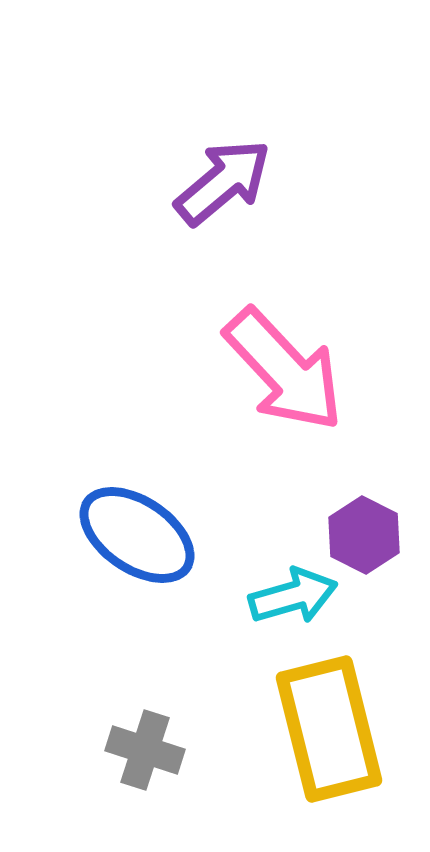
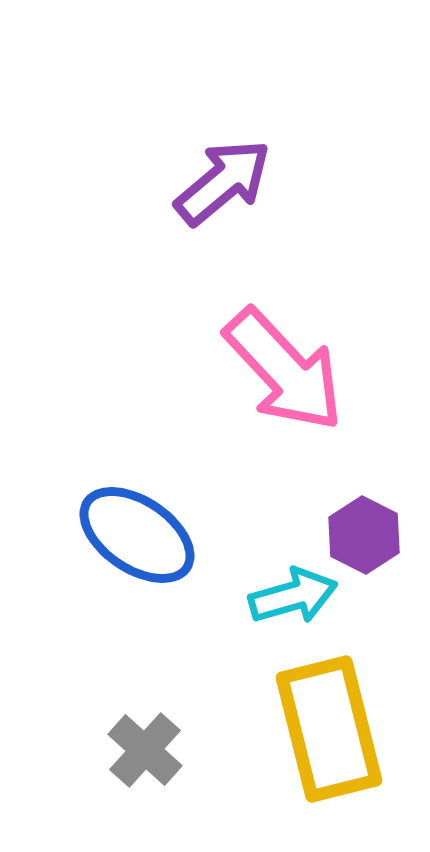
gray cross: rotated 24 degrees clockwise
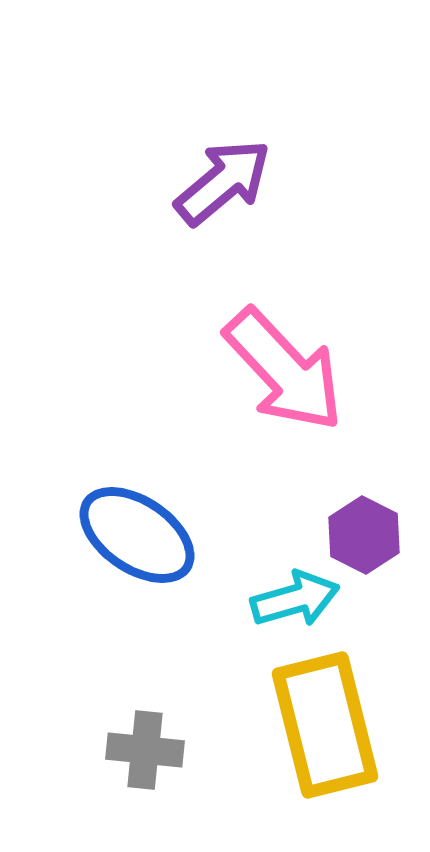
cyan arrow: moved 2 px right, 3 px down
yellow rectangle: moved 4 px left, 4 px up
gray cross: rotated 36 degrees counterclockwise
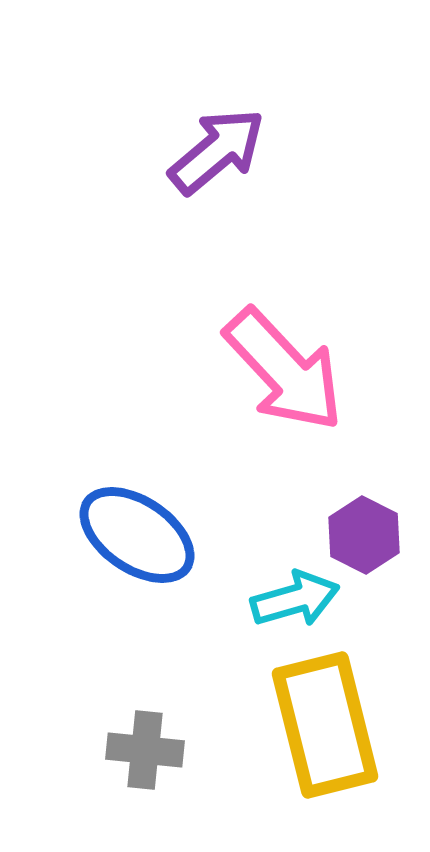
purple arrow: moved 6 px left, 31 px up
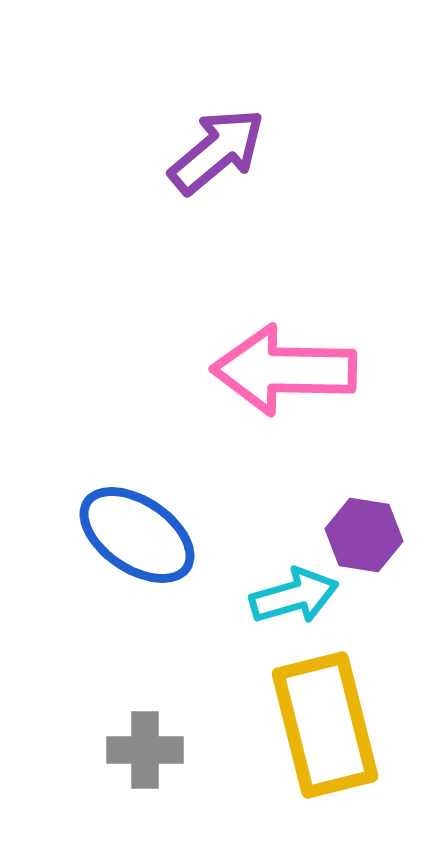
pink arrow: rotated 134 degrees clockwise
purple hexagon: rotated 18 degrees counterclockwise
cyan arrow: moved 1 px left, 3 px up
gray cross: rotated 6 degrees counterclockwise
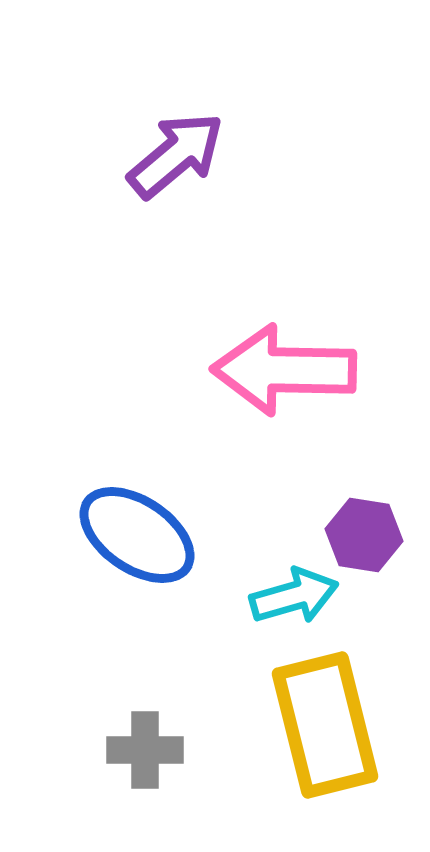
purple arrow: moved 41 px left, 4 px down
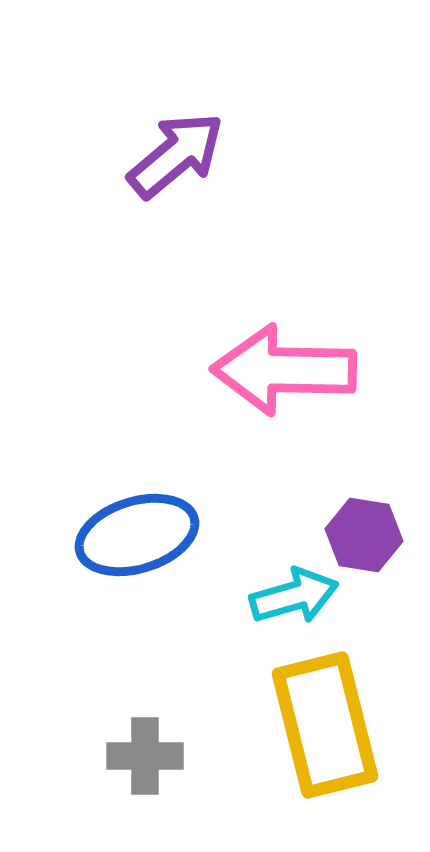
blue ellipse: rotated 51 degrees counterclockwise
gray cross: moved 6 px down
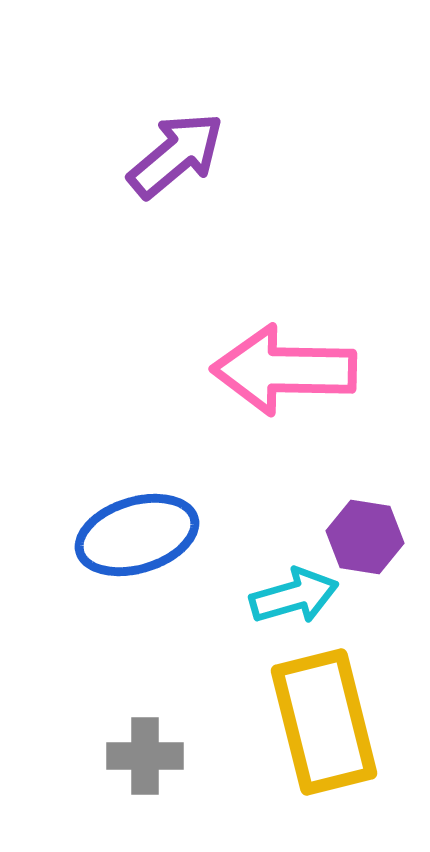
purple hexagon: moved 1 px right, 2 px down
yellow rectangle: moved 1 px left, 3 px up
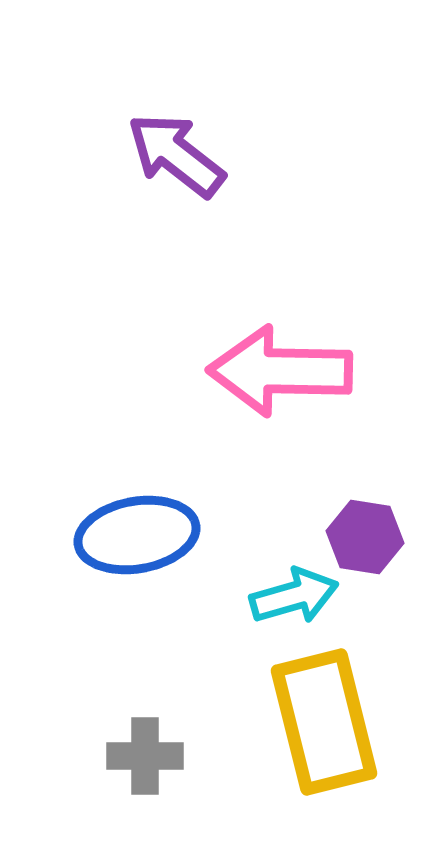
purple arrow: rotated 102 degrees counterclockwise
pink arrow: moved 4 px left, 1 px down
blue ellipse: rotated 7 degrees clockwise
